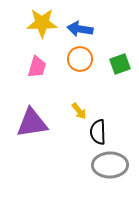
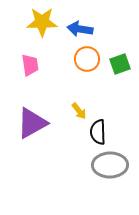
yellow star: moved 1 px up
orange circle: moved 7 px right
pink trapezoid: moved 7 px left, 2 px up; rotated 25 degrees counterclockwise
purple triangle: rotated 20 degrees counterclockwise
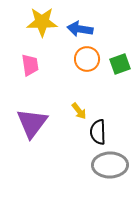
purple triangle: rotated 24 degrees counterclockwise
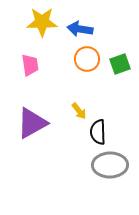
purple triangle: rotated 24 degrees clockwise
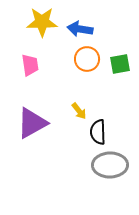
green square: rotated 10 degrees clockwise
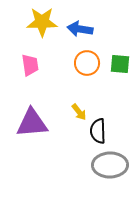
orange circle: moved 4 px down
green square: rotated 15 degrees clockwise
yellow arrow: moved 1 px down
purple triangle: rotated 24 degrees clockwise
black semicircle: moved 1 px up
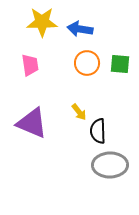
purple triangle: rotated 28 degrees clockwise
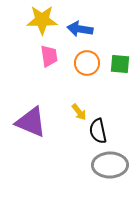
yellow star: moved 2 px up
pink trapezoid: moved 19 px right, 9 px up
purple triangle: moved 1 px left, 1 px up
black semicircle: rotated 10 degrees counterclockwise
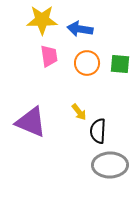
black semicircle: rotated 15 degrees clockwise
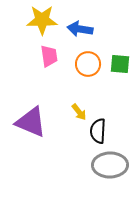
orange circle: moved 1 px right, 1 px down
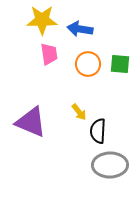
pink trapezoid: moved 2 px up
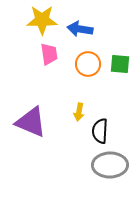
yellow arrow: rotated 48 degrees clockwise
black semicircle: moved 2 px right
